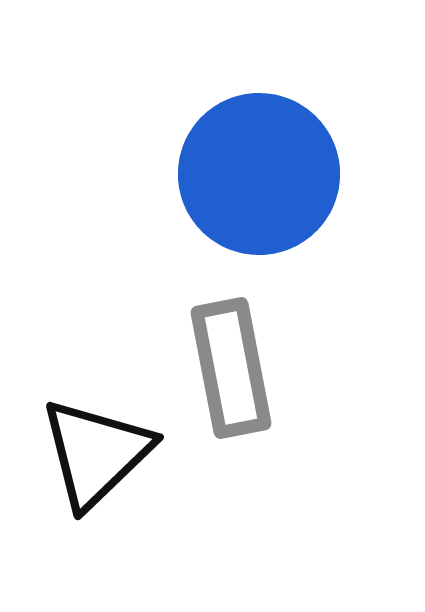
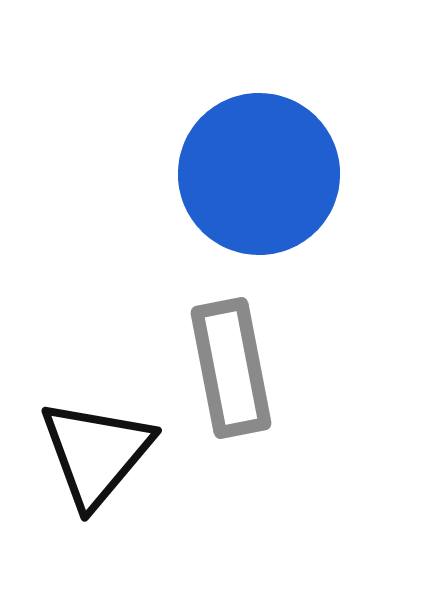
black triangle: rotated 6 degrees counterclockwise
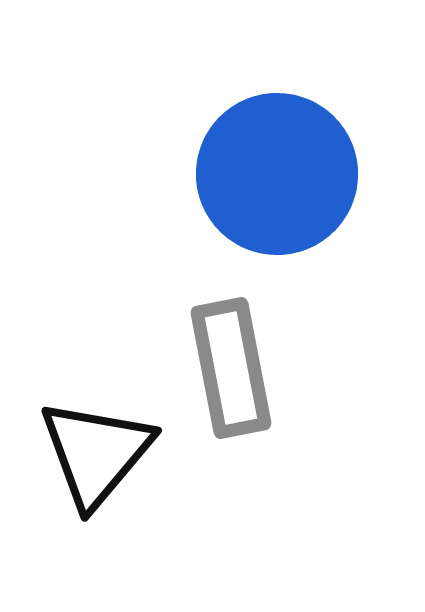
blue circle: moved 18 px right
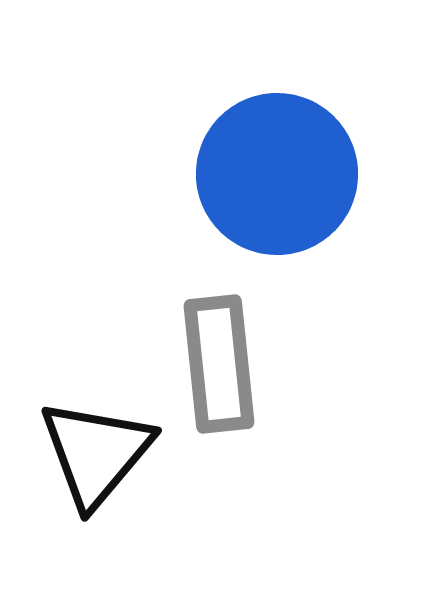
gray rectangle: moved 12 px left, 4 px up; rotated 5 degrees clockwise
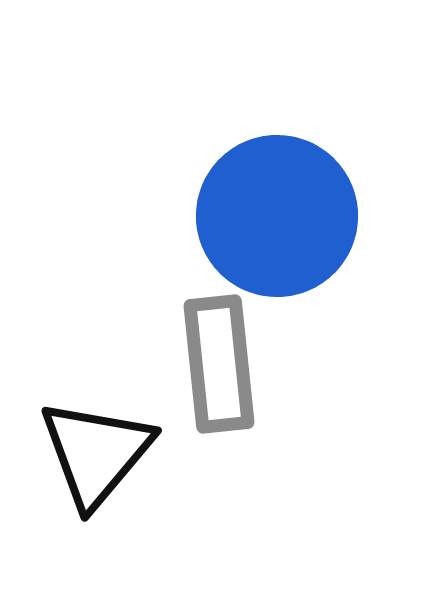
blue circle: moved 42 px down
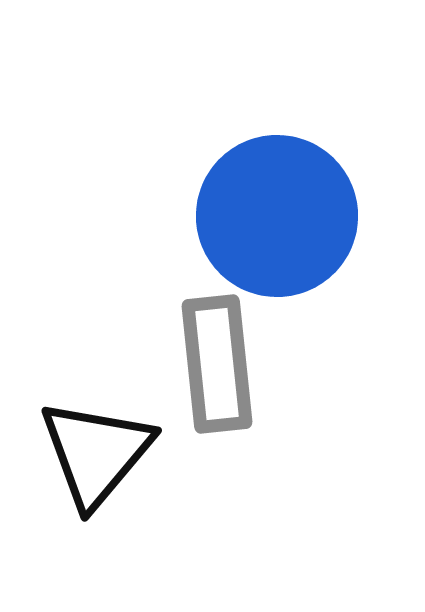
gray rectangle: moved 2 px left
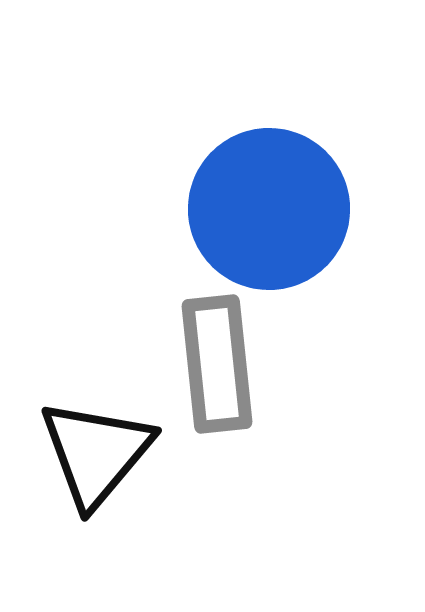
blue circle: moved 8 px left, 7 px up
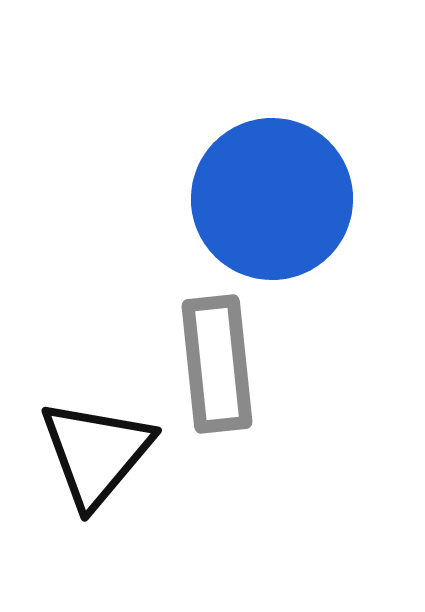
blue circle: moved 3 px right, 10 px up
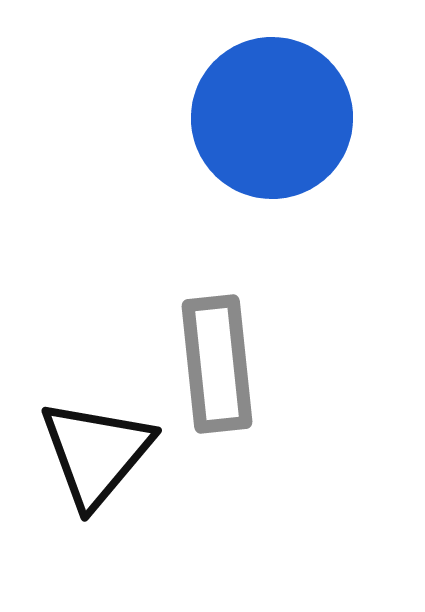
blue circle: moved 81 px up
